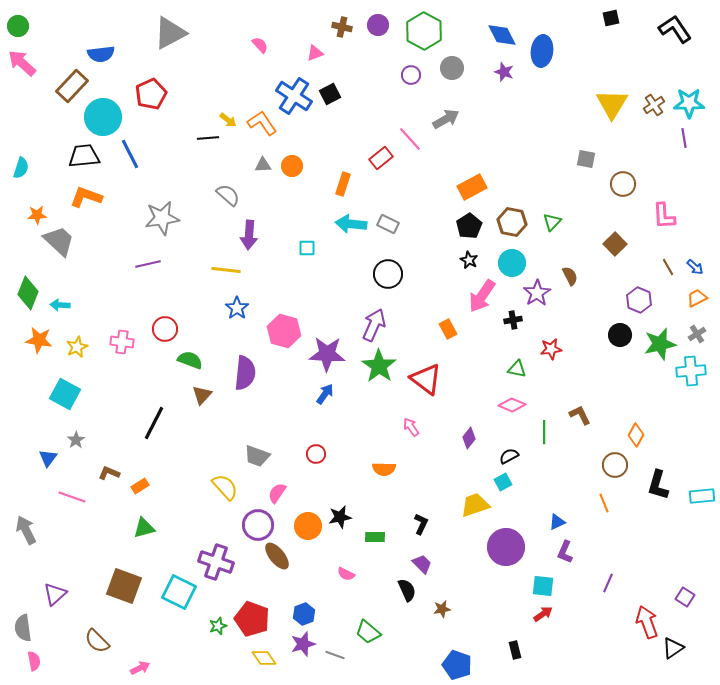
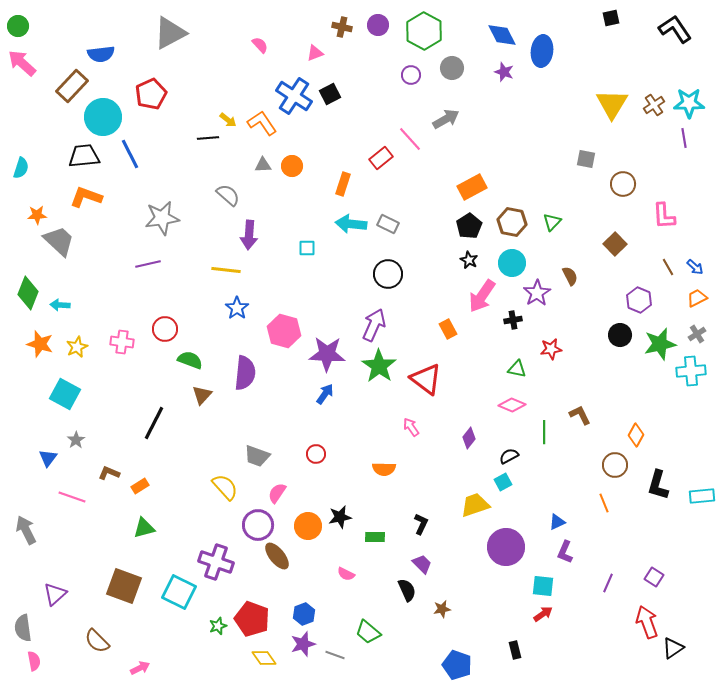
orange star at (39, 340): moved 1 px right, 4 px down; rotated 8 degrees clockwise
purple square at (685, 597): moved 31 px left, 20 px up
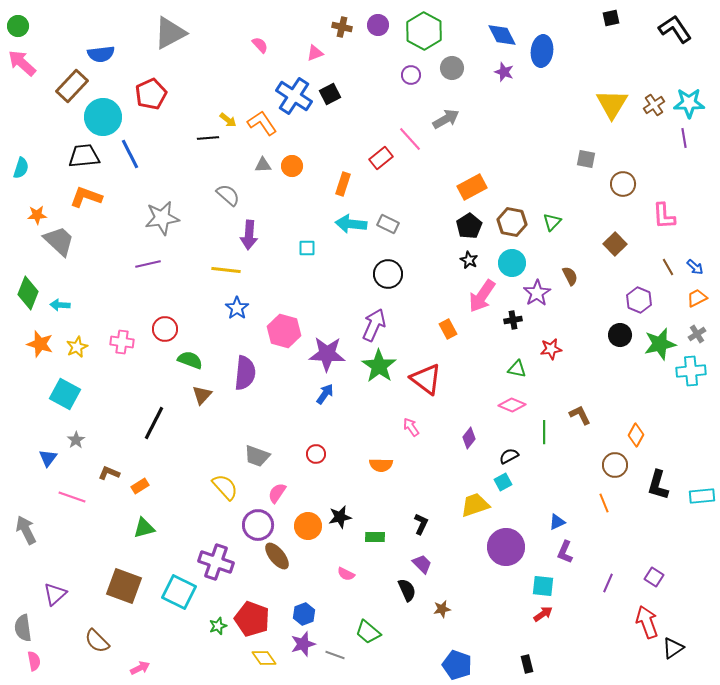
orange semicircle at (384, 469): moved 3 px left, 4 px up
black rectangle at (515, 650): moved 12 px right, 14 px down
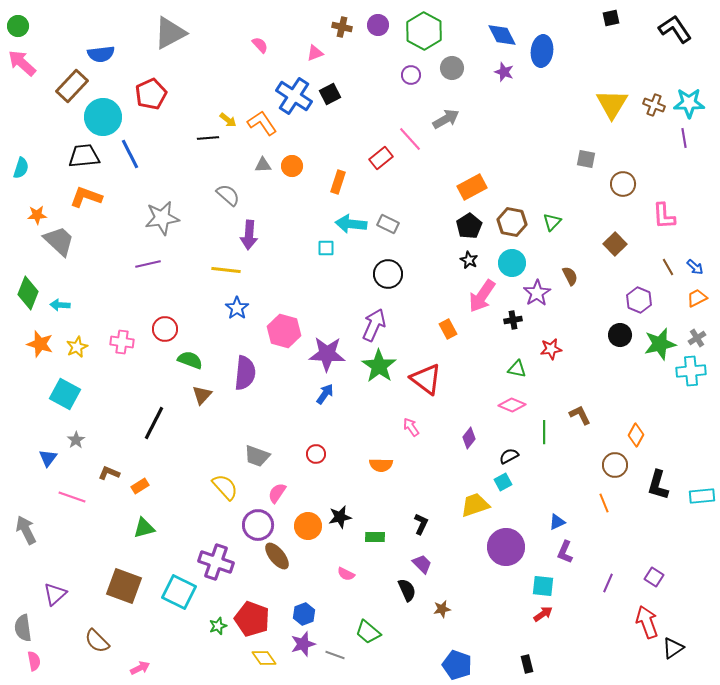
brown cross at (654, 105): rotated 35 degrees counterclockwise
orange rectangle at (343, 184): moved 5 px left, 2 px up
cyan square at (307, 248): moved 19 px right
gray cross at (697, 334): moved 4 px down
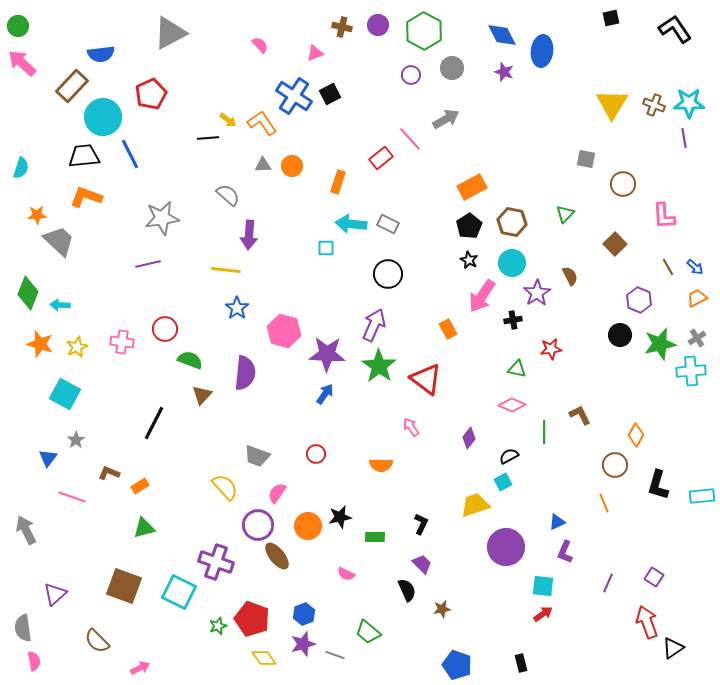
green triangle at (552, 222): moved 13 px right, 8 px up
black rectangle at (527, 664): moved 6 px left, 1 px up
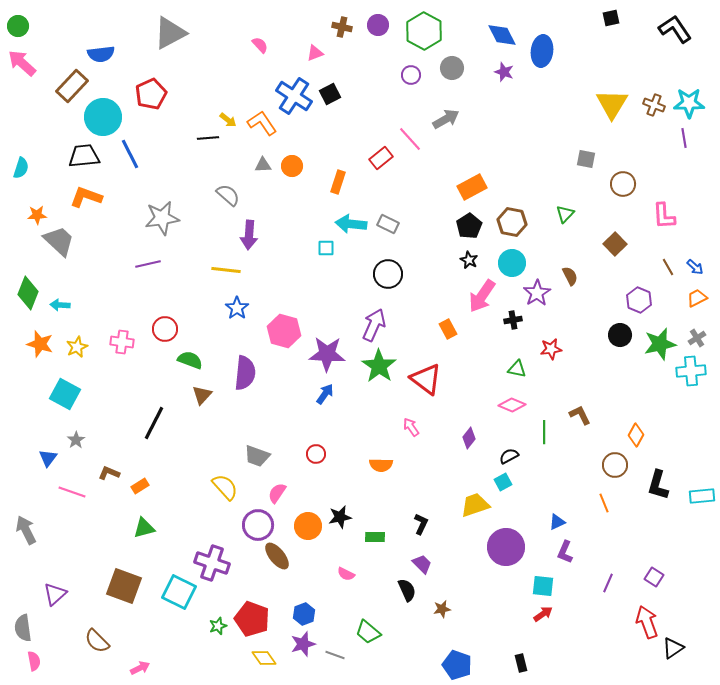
pink line at (72, 497): moved 5 px up
purple cross at (216, 562): moved 4 px left, 1 px down
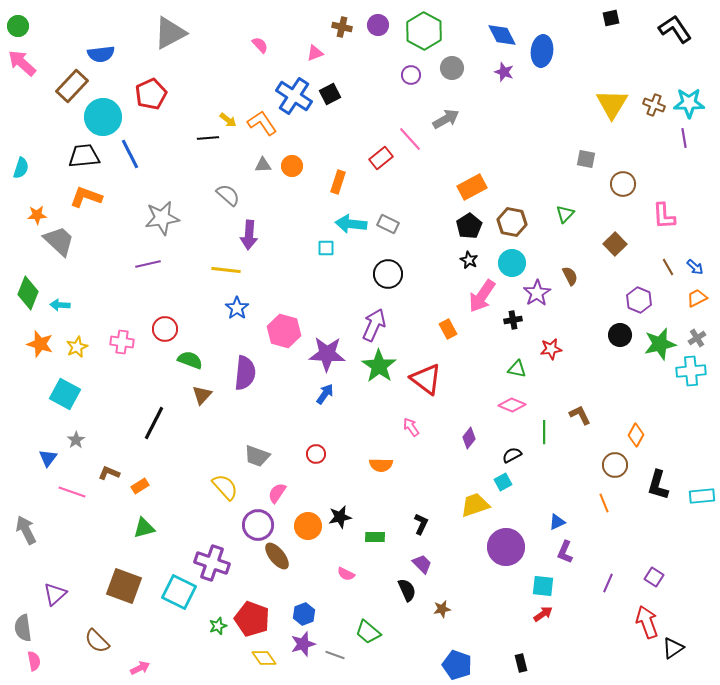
black semicircle at (509, 456): moved 3 px right, 1 px up
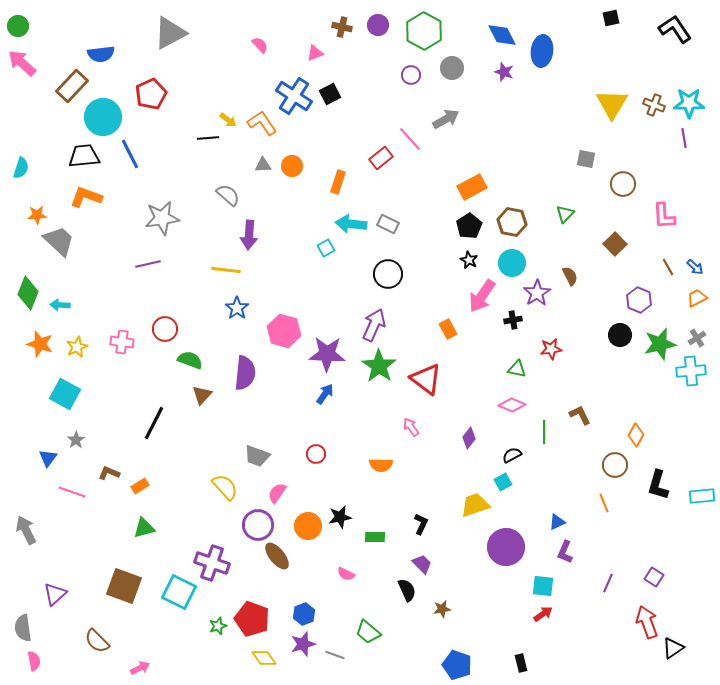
cyan square at (326, 248): rotated 30 degrees counterclockwise
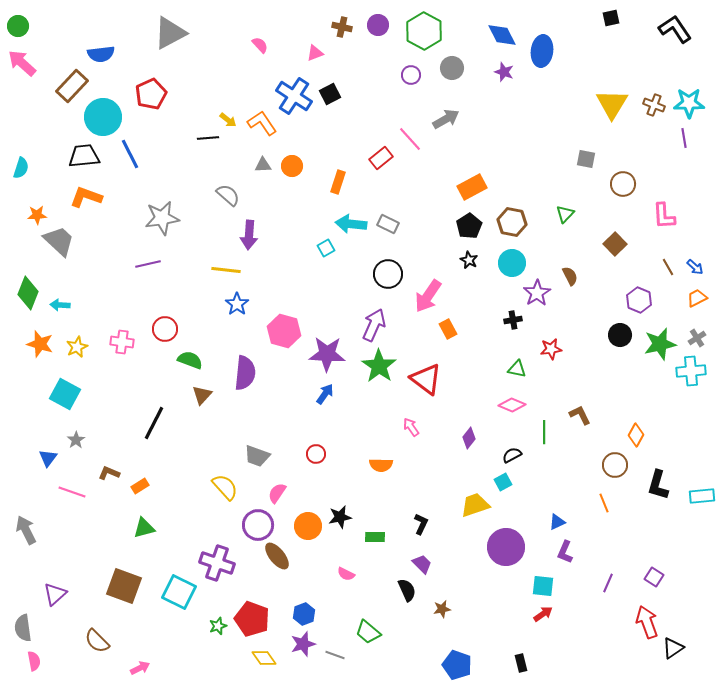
pink arrow at (482, 296): moved 54 px left
blue star at (237, 308): moved 4 px up
purple cross at (212, 563): moved 5 px right
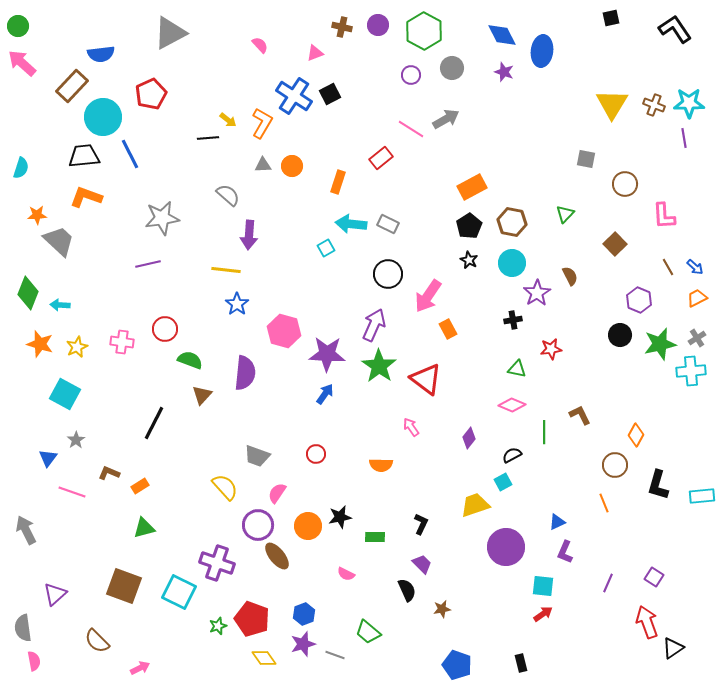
orange L-shape at (262, 123): rotated 64 degrees clockwise
pink line at (410, 139): moved 1 px right, 10 px up; rotated 16 degrees counterclockwise
brown circle at (623, 184): moved 2 px right
